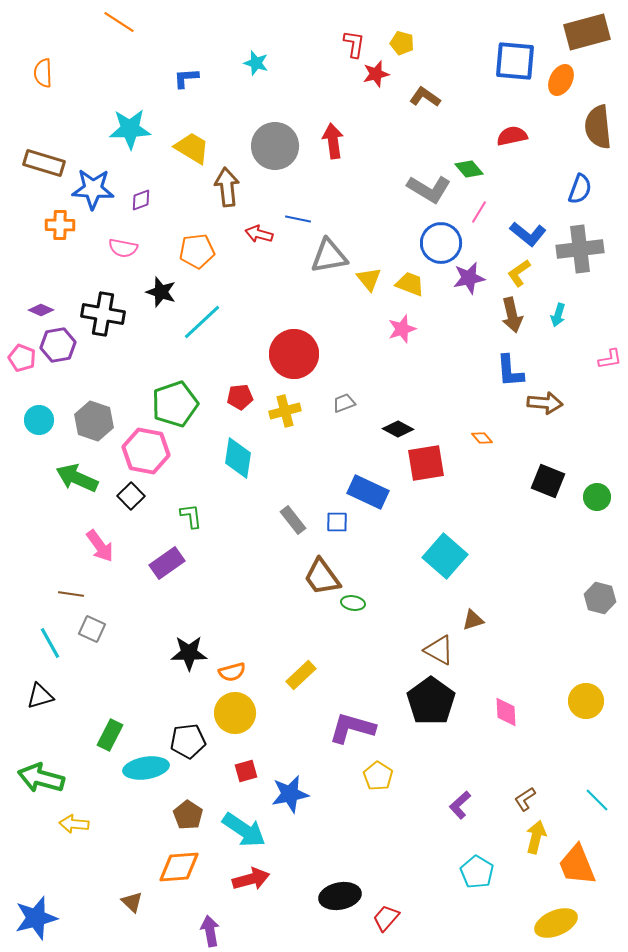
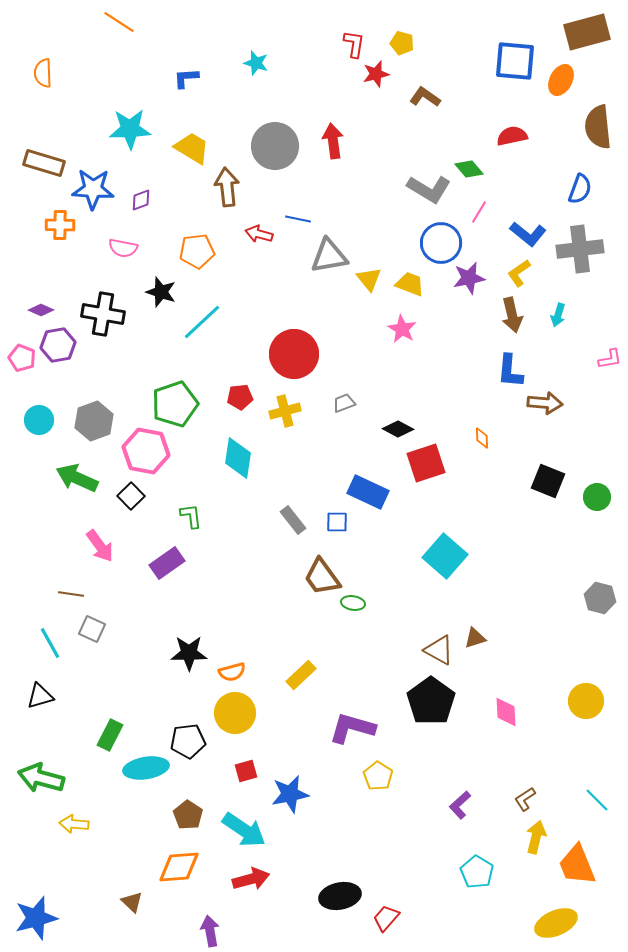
pink star at (402, 329): rotated 24 degrees counterclockwise
blue L-shape at (510, 371): rotated 9 degrees clockwise
gray hexagon at (94, 421): rotated 21 degrees clockwise
orange diamond at (482, 438): rotated 40 degrees clockwise
red square at (426, 463): rotated 9 degrees counterclockwise
brown triangle at (473, 620): moved 2 px right, 18 px down
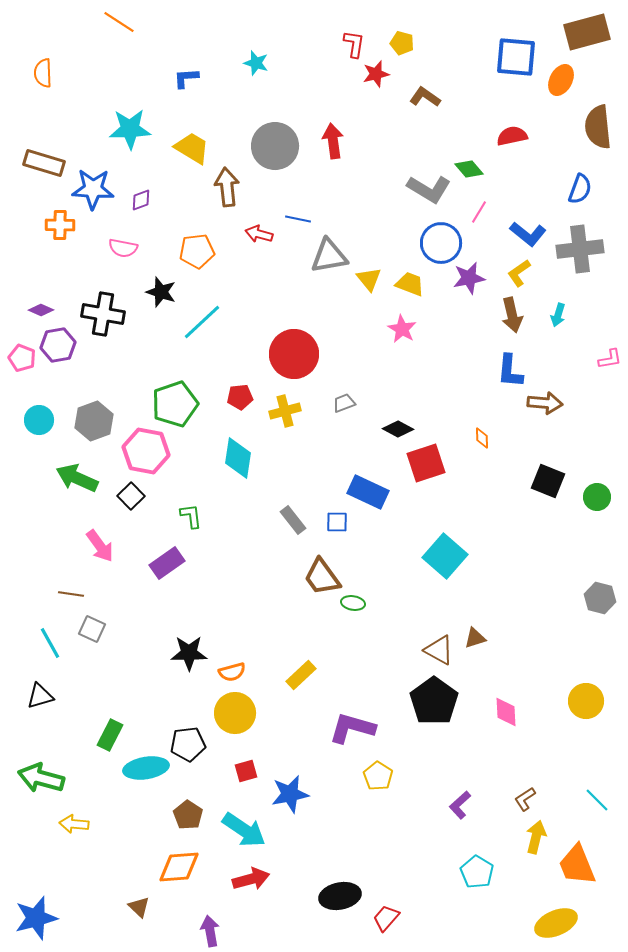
blue square at (515, 61): moved 1 px right, 4 px up
black pentagon at (431, 701): moved 3 px right
black pentagon at (188, 741): moved 3 px down
brown triangle at (132, 902): moved 7 px right, 5 px down
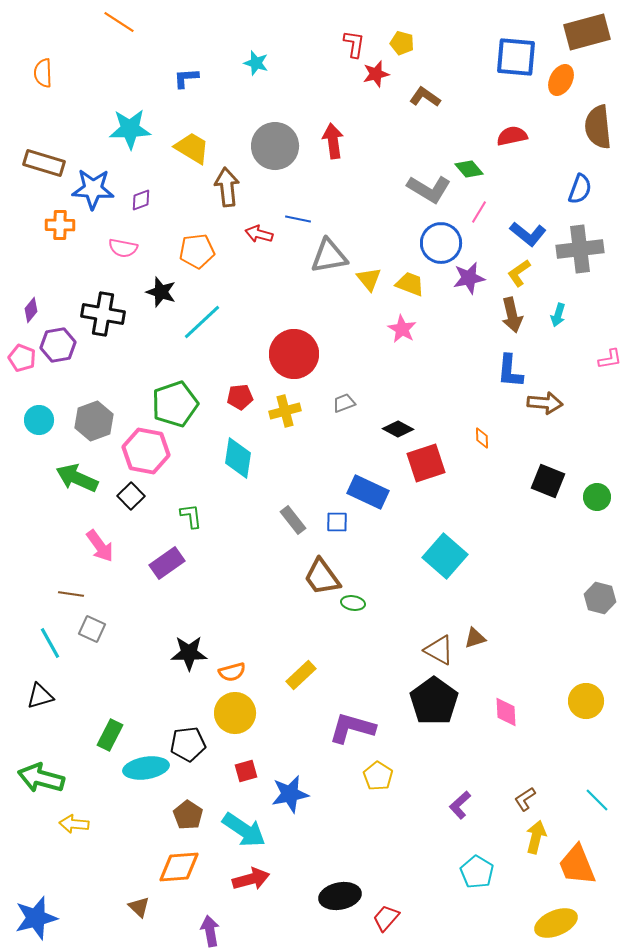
purple diamond at (41, 310): moved 10 px left; rotated 75 degrees counterclockwise
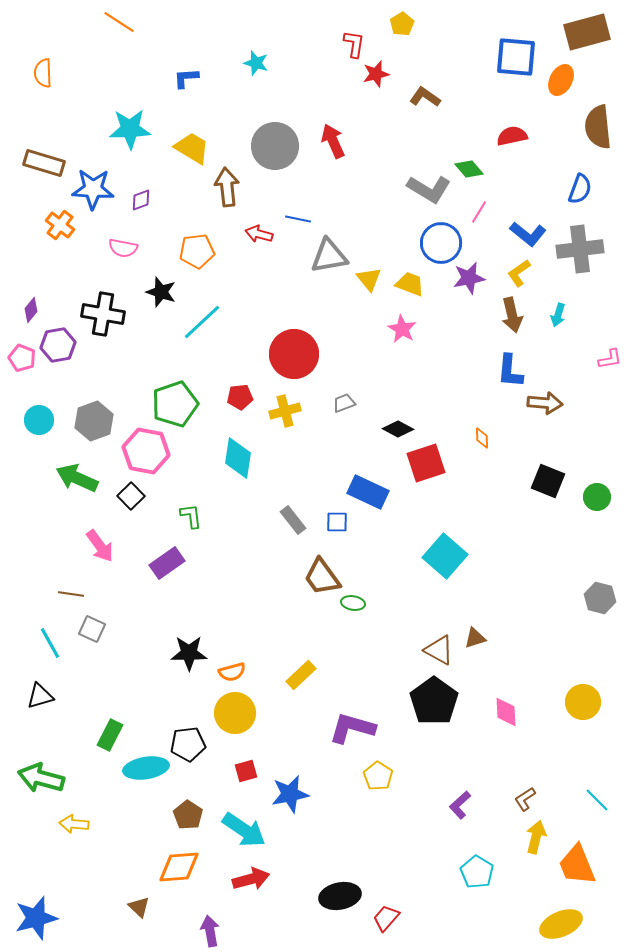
yellow pentagon at (402, 43): moved 19 px up; rotated 25 degrees clockwise
red arrow at (333, 141): rotated 16 degrees counterclockwise
orange cross at (60, 225): rotated 36 degrees clockwise
yellow circle at (586, 701): moved 3 px left, 1 px down
yellow ellipse at (556, 923): moved 5 px right, 1 px down
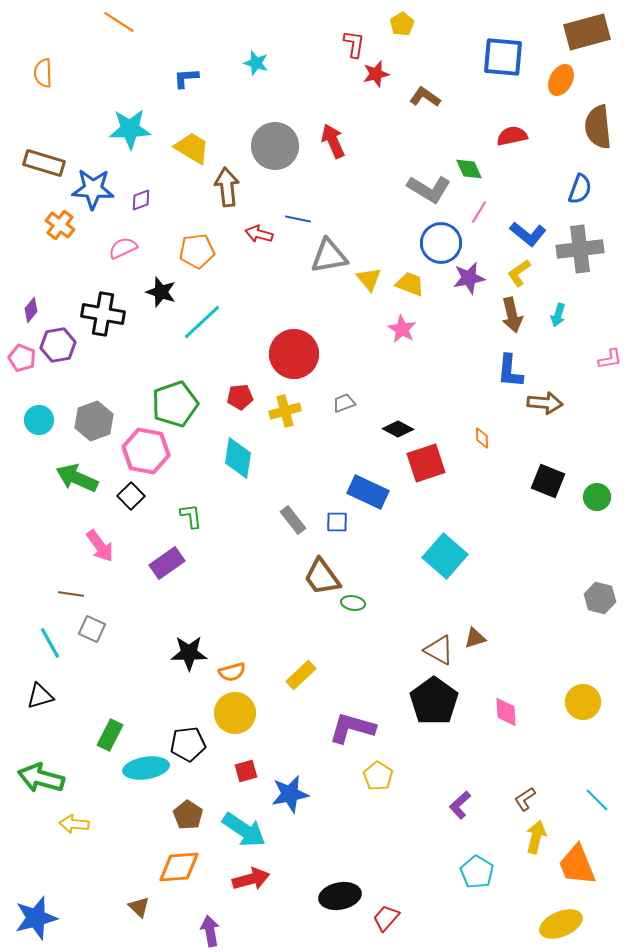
blue square at (516, 57): moved 13 px left
green diamond at (469, 169): rotated 16 degrees clockwise
pink semicircle at (123, 248): rotated 144 degrees clockwise
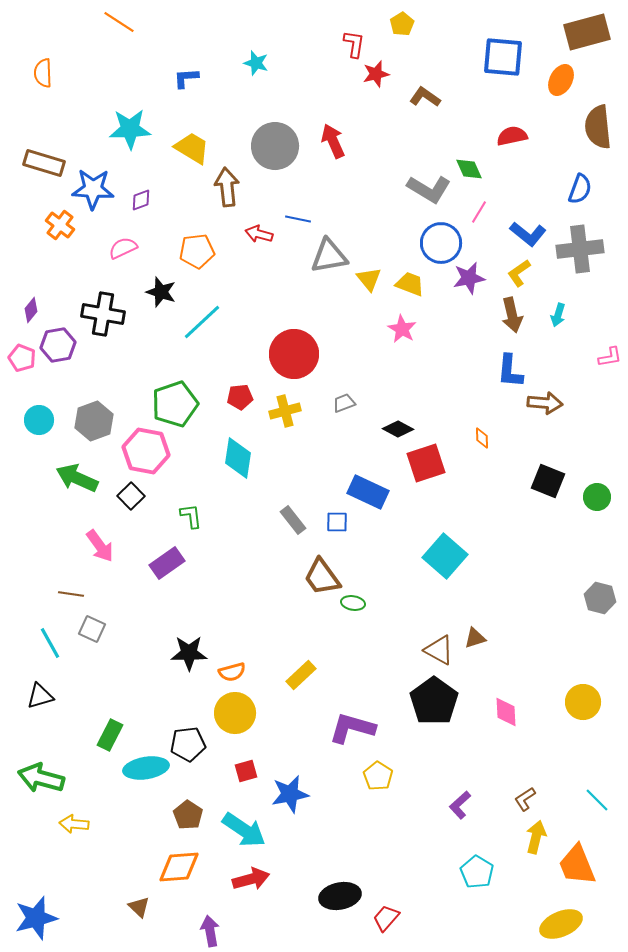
pink L-shape at (610, 359): moved 2 px up
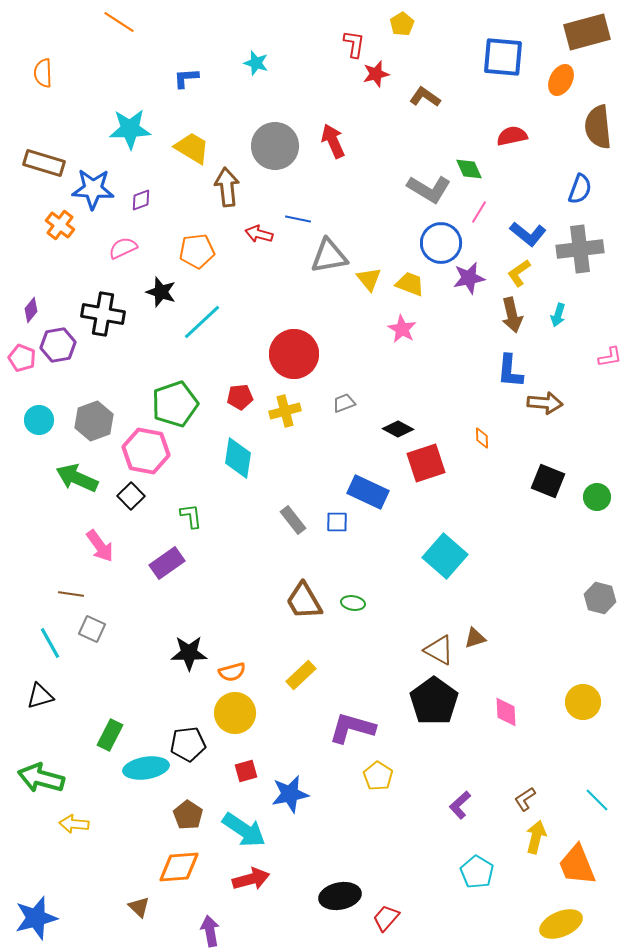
brown trapezoid at (322, 577): moved 18 px left, 24 px down; rotated 6 degrees clockwise
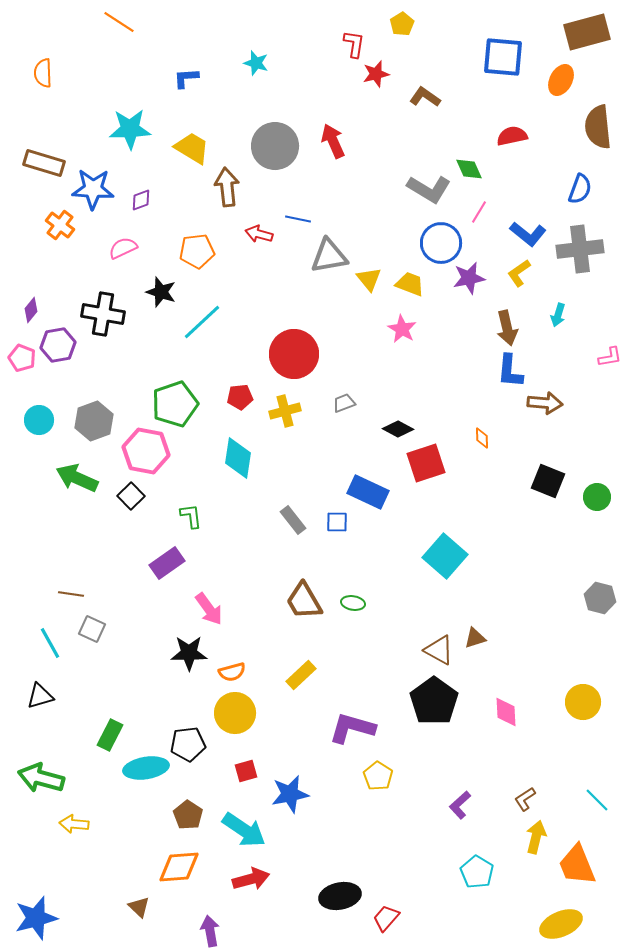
brown arrow at (512, 315): moved 5 px left, 13 px down
pink arrow at (100, 546): moved 109 px right, 63 px down
